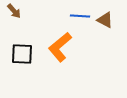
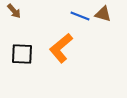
blue line: rotated 18 degrees clockwise
brown triangle: moved 2 px left, 6 px up; rotated 12 degrees counterclockwise
orange L-shape: moved 1 px right, 1 px down
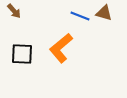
brown triangle: moved 1 px right, 1 px up
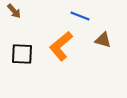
brown triangle: moved 1 px left, 27 px down
orange L-shape: moved 2 px up
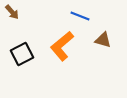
brown arrow: moved 2 px left, 1 px down
orange L-shape: moved 1 px right
black square: rotated 30 degrees counterclockwise
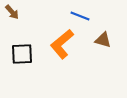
orange L-shape: moved 2 px up
black square: rotated 25 degrees clockwise
